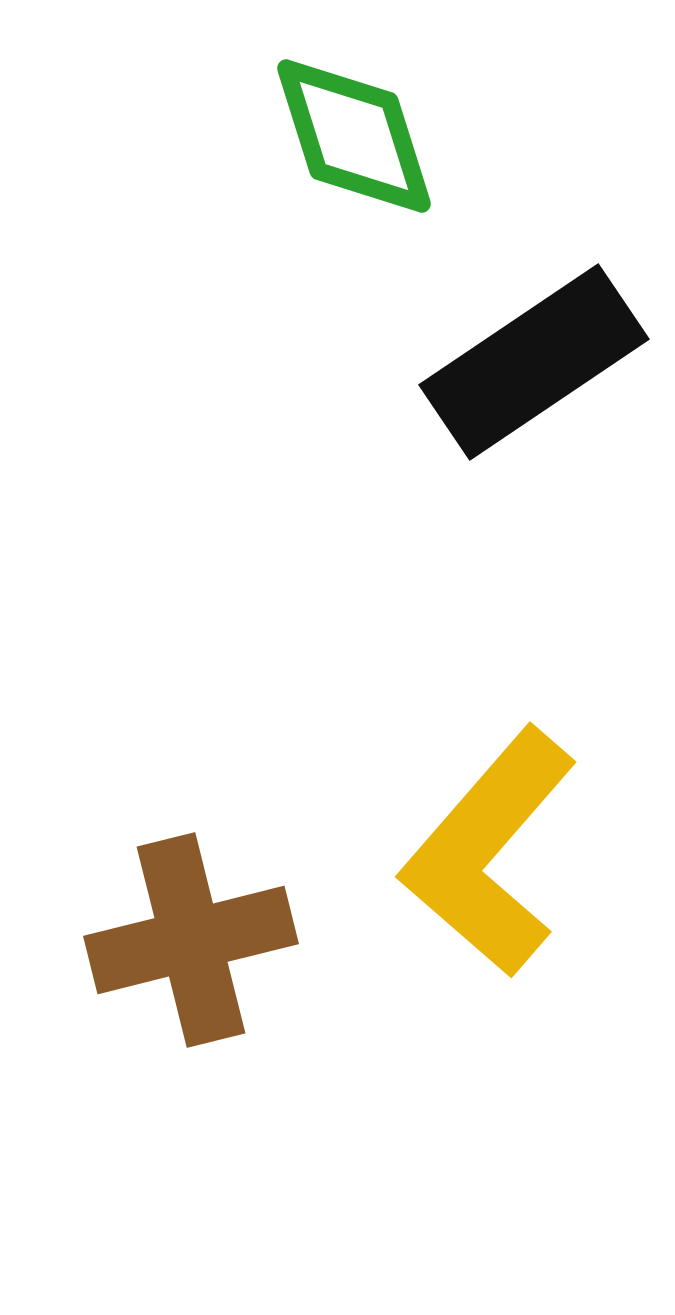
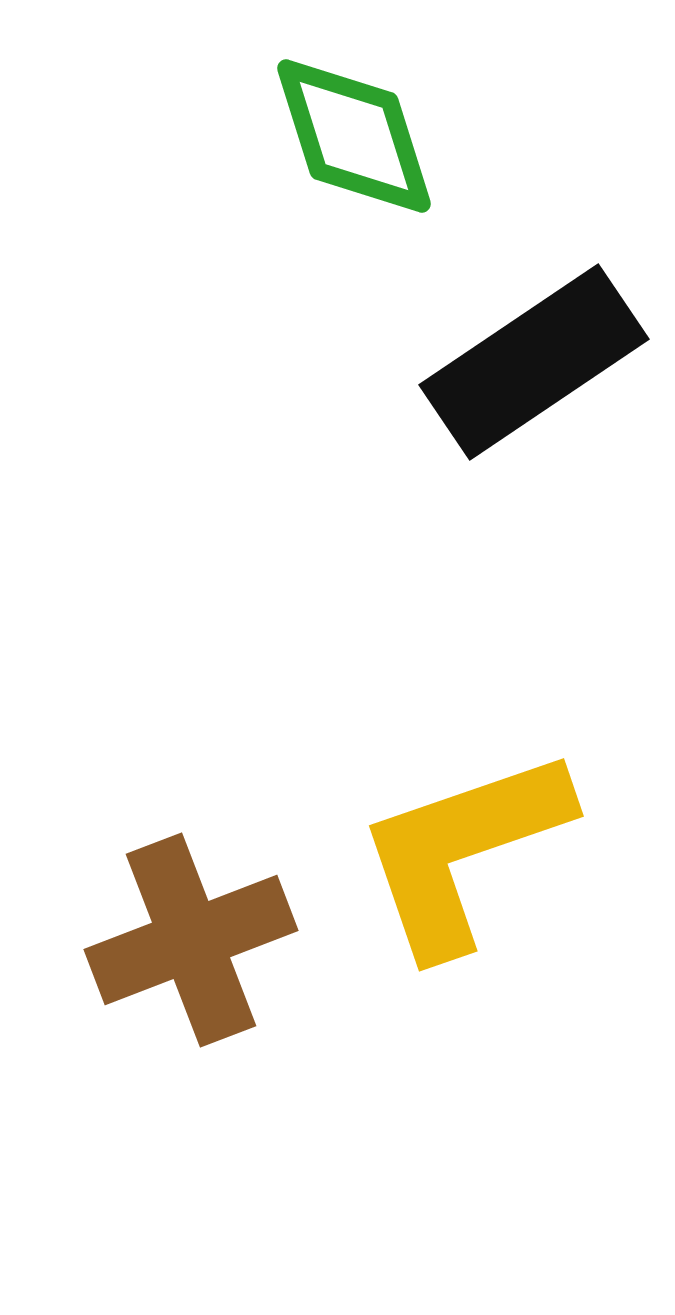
yellow L-shape: moved 26 px left, 1 px up; rotated 30 degrees clockwise
brown cross: rotated 7 degrees counterclockwise
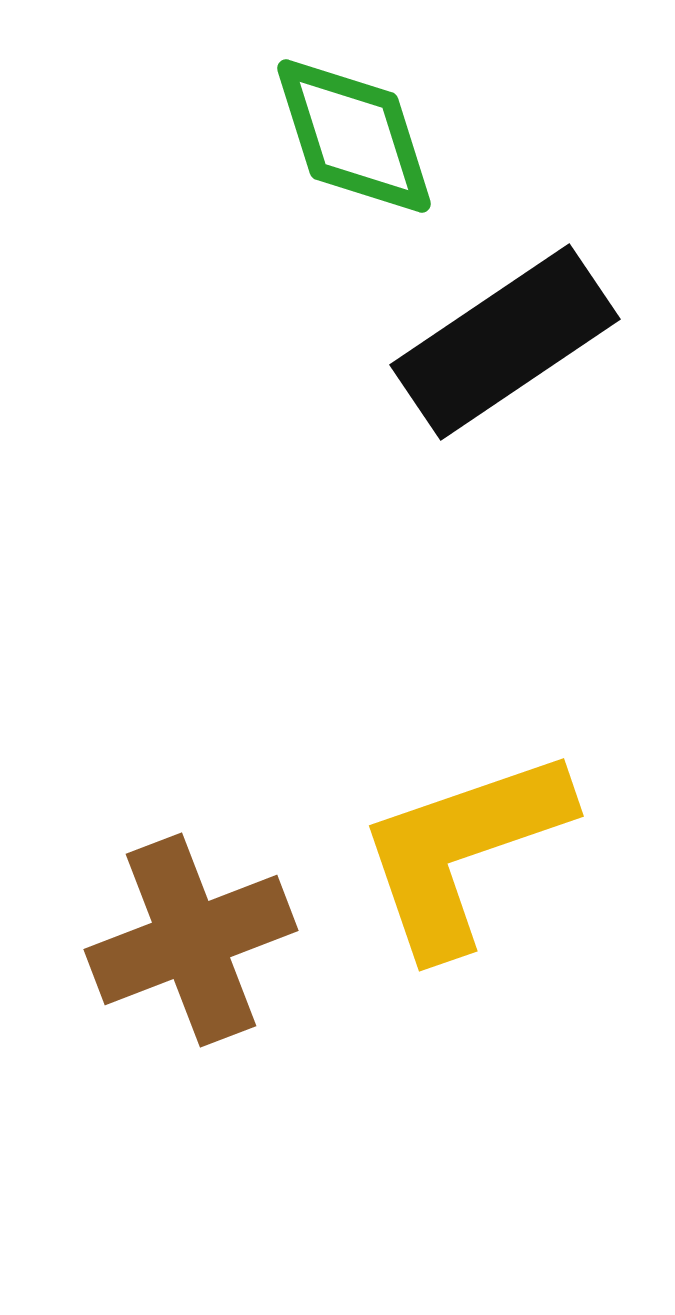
black rectangle: moved 29 px left, 20 px up
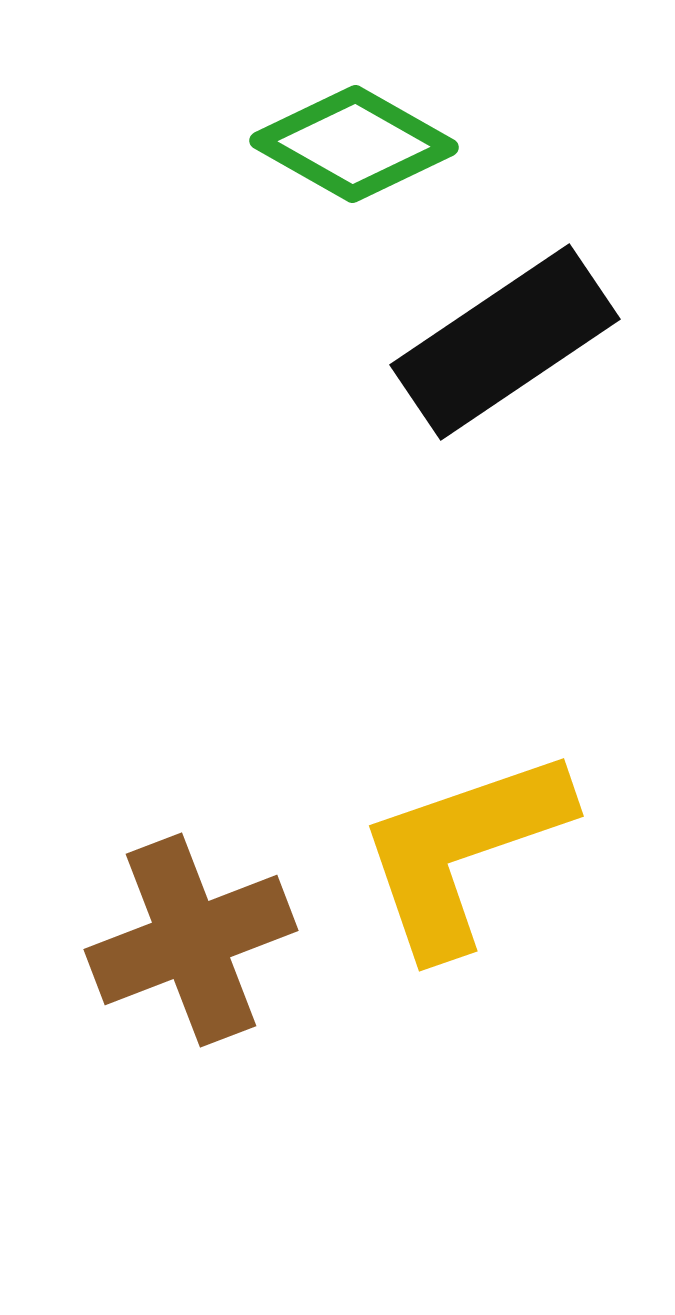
green diamond: moved 8 px down; rotated 43 degrees counterclockwise
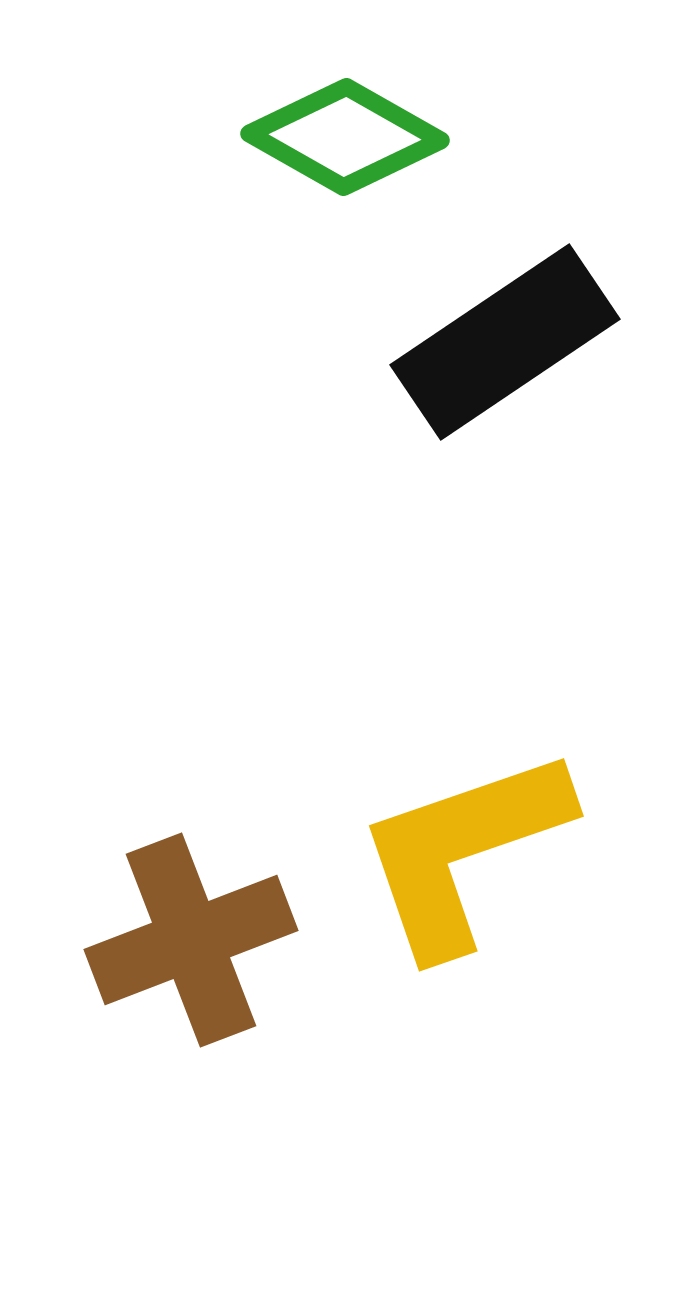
green diamond: moved 9 px left, 7 px up
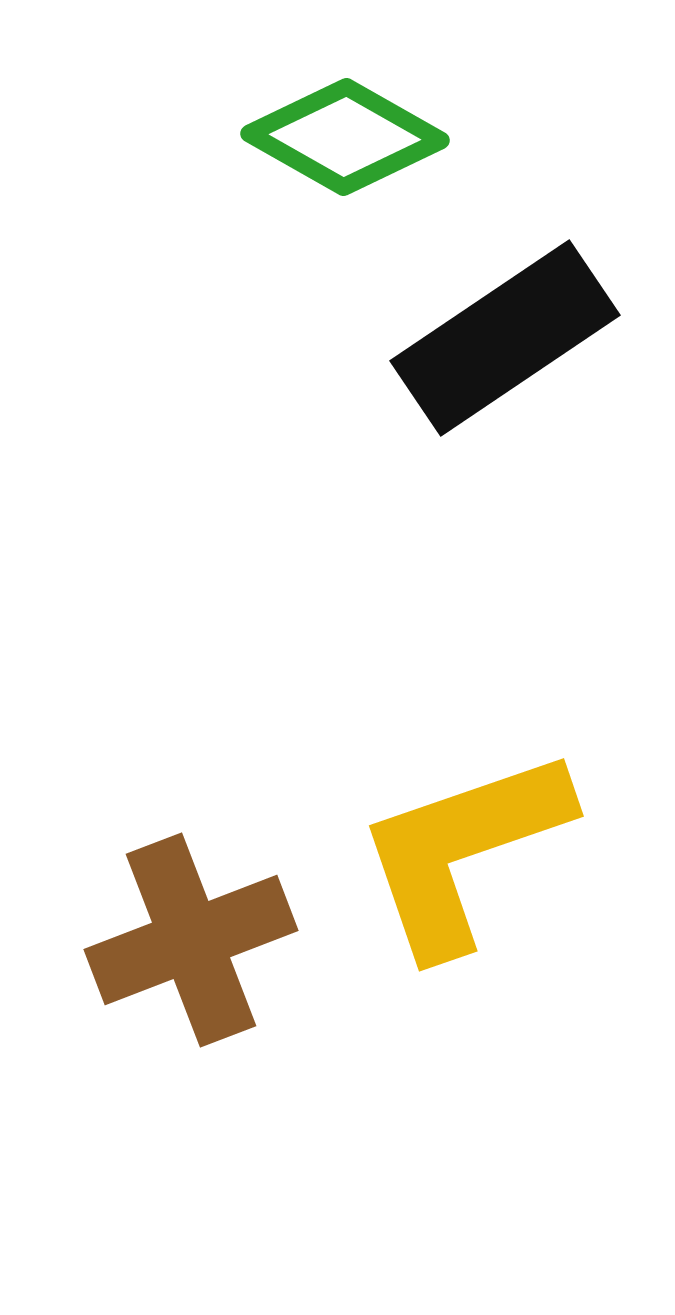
black rectangle: moved 4 px up
